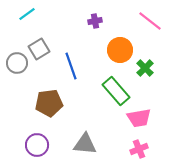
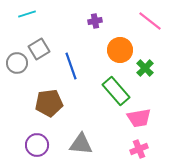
cyan line: rotated 18 degrees clockwise
gray triangle: moved 4 px left
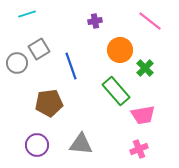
pink trapezoid: moved 4 px right, 3 px up
